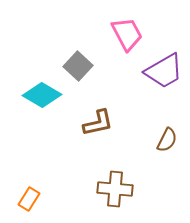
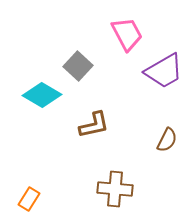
brown L-shape: moved 4 px left, 2 px down
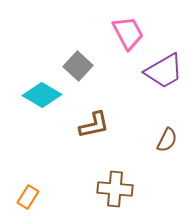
pink trapezoid: moved 1 px right, 1 px up
orange rectangle: moved 1 px left, 2 px up
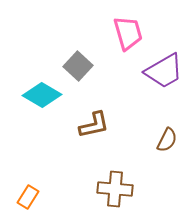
pink trapezoid: rotated 12 degrees clockwise
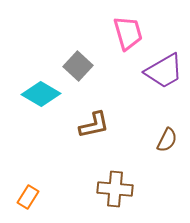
cyan diamond: moved 1 px left, 1 px up
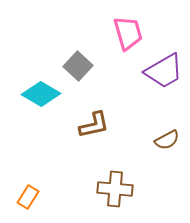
brown semicircle: rotated 35 degrees clockwise
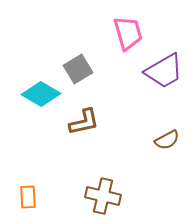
gray square: moved 3 px down; rotated 16 degrees clockwise
brown L-shape: moved 10 px left, 3 px up
brown cross: moved 12 px left, 7 px down; rotated 8 degrees clockwise
orange rectangle: rotated 35 degrees counterclockwise
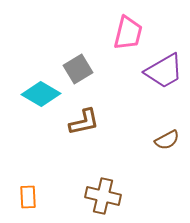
pink trapezoid: rotated 30 degrees clockwise
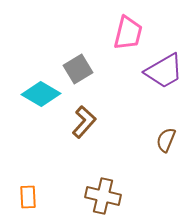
brown L-shape: rotated 36 degrees counterclockwise
brown semicircle: moved 1 px left; rotated 140 degrees clockwise
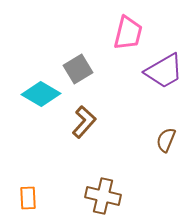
orange rectangle: moved 1 px down
